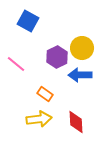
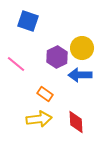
blue square: rotated 10 degrees counterclockwise
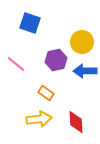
blue square: moved 2 px right, 2 px down
yellow circle: moved 6 px up
purple hexagon: moved 1 px left, 3 px down; rotated 15 degrees clockwise
blue arrow: moved 5 px right, 4 px up
orange rectangle: moved 1 px right, 1 px up
